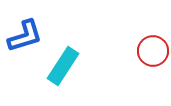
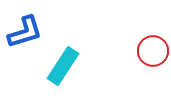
blue L-shape: moved 4 px up
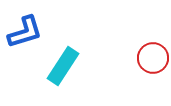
red circle: moved 7 px down
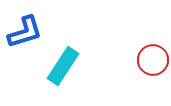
red circle: moved 2 px down
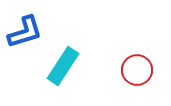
red circle: moved 16 px left, 10 px down
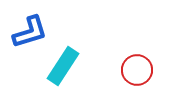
blue L-shape: moved 5 px right
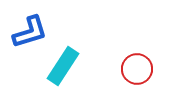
red circle: moved 1 px up
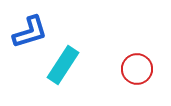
cyan rectangle: moved 1 px up
